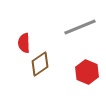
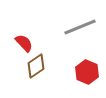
red semicircle: rotated 138 degrees clockwise
brown diamond: moved 4 px left, 2 px down
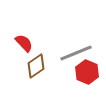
gray line: moved 4 px left, 26 px down
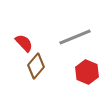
gray line: moved 1 px left, 16 px up
brown diamond: rotated 15 degrees counterclockwise
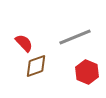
brown diamond: rotated 30 degrees clockwise
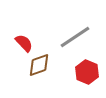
gray line: rotated 12 degrees counterclockwise
brown diamond: moved 3 px right, 1 px up
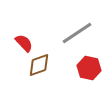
gray line: moved 2 px right, 4 px up
red hexagon: moved 2 px right, 4 px up; rotated 10 degrees counterclockwise
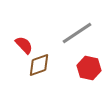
red semicircle: moved 2 px down
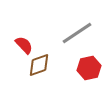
red hexagon: rotated 25 degrees counterclockwise
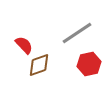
red hexagon: moved 4 px up
